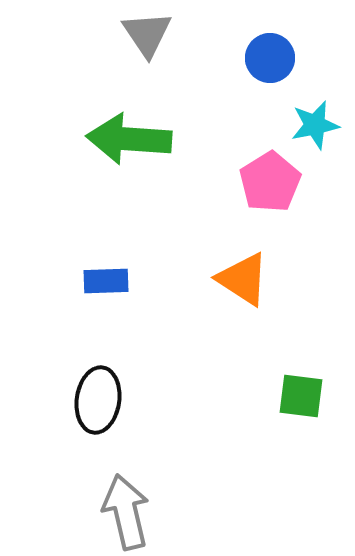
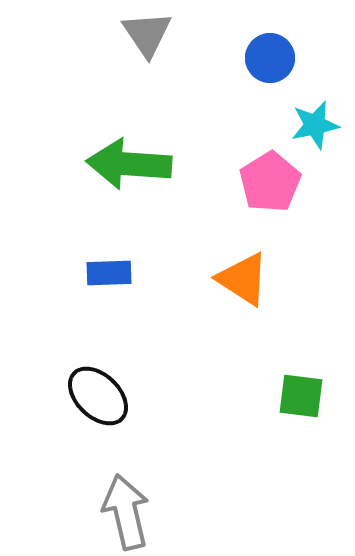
green arrow: moved 25 px down
blue rectangle: moved 3 px right, 8 px up
black ellipse: moved 4 px up; rotated 54 degrees counterclockwise
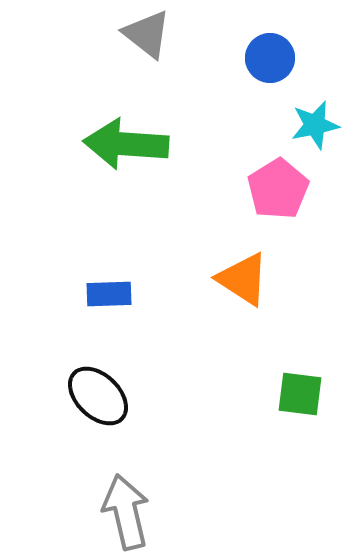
gray triangle: rotated 18 degrees counterclockwise
green arrow: moved 3 px left, 20 px up
pink pentagon: moved 8 px right, 7 px down
blue rectangle: moved 21 px down
green square: moved 1 px left, 2 px up
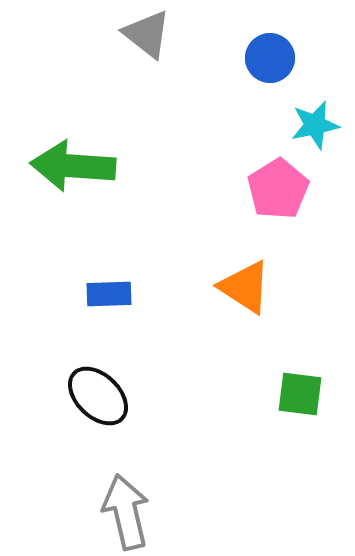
green arrow: moved 53 px left, 22 px down
orange triangle: moved 2 px right, 8 px down
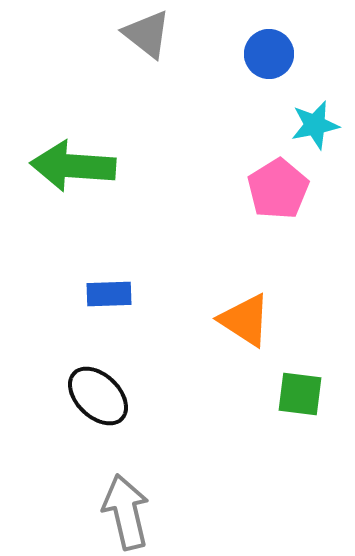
blue circle: moved 1 px left, 4 px up
orange triangle: moved 33 px down
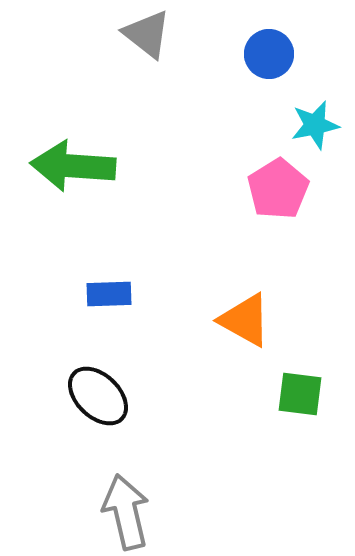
orange triangle: rotated 4 degrees counterclockwise
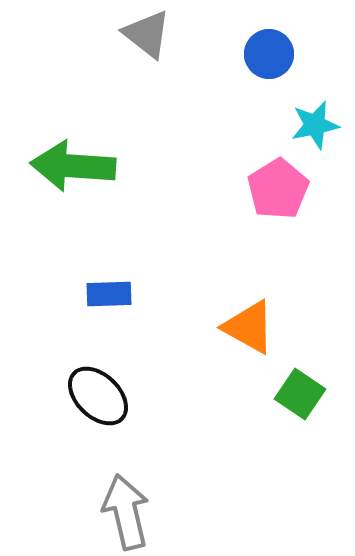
orange triangle: moved 4 px right, 7 px down
green square: rotated 27 degrees clockwise
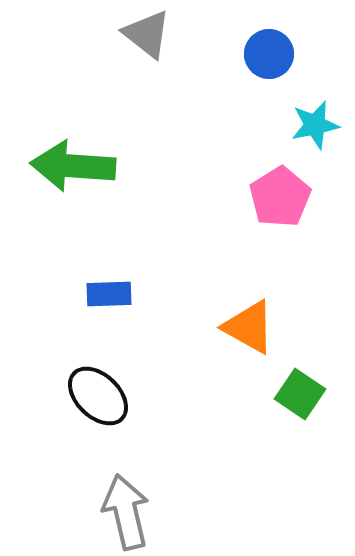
pink pentagon: moved 2 px right, 8 px down
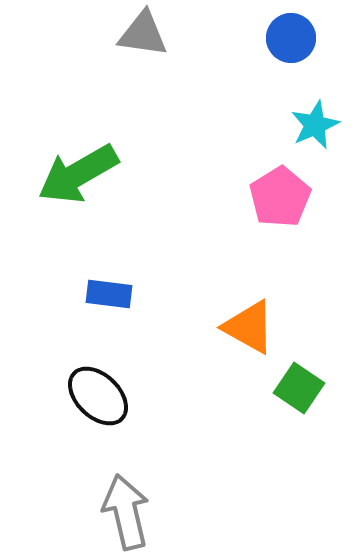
gray triangle: moved 4 px left; rotated 30 degrees counterclockwise
blue circle: moved 22 px right, 16 px up
cyan star: rotated 12 degrees counterclockwise
green arrow: moved 5 px right, 8 px down; rotated 34 degrees counterclockwise
blue rectangle: rotated 9 degrees clockwise
green square: moved 1 px left, 6 px up
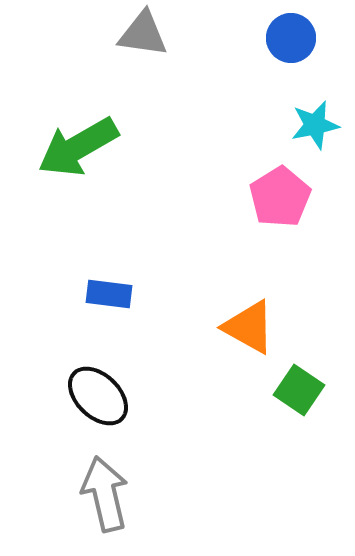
cyan star: rotated 12 degrees clockwise
green arrow: moved 27 px up
green square: moved 2 px down
gray arrow: moved 21 px left, 18 px up
